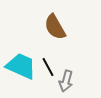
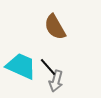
black line: rotated 12 degrees counterclockwise
gray arrow: moved 10 px left
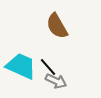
brown semicircle: moved 2 px right, 1 px up
gray arrow: rotated 80 degrees counterclockwise
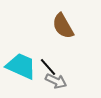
brown semicircle: moved 6 px right
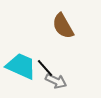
black line: moved 3 px left, 1 px down
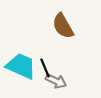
black line: rotated 18 degrees clockwise
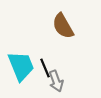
cyan trapezoid: rotated 44 degrees clockwise
gray arrow: rotated 45 degrees clockwise
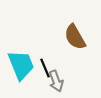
brown semicircle: moved 12 px right, 11 px down
cyan trapezoid: moved 1 px up
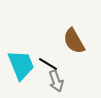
brown semicircle: moved 1 px left, 4 px down
black line: moved 3 px right, 4 px up; rotated 36 degrees counterclockwise
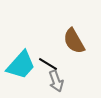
cyan trapezoid: rotated 64 degrees clockwise
